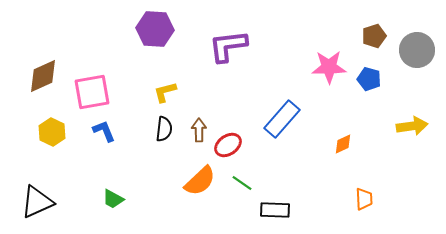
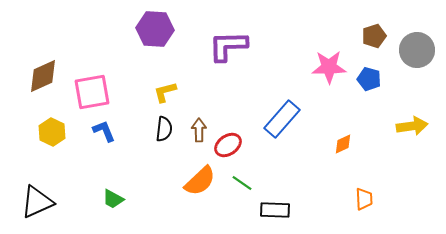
purple L-shape: rotated 6 degrees clockwise
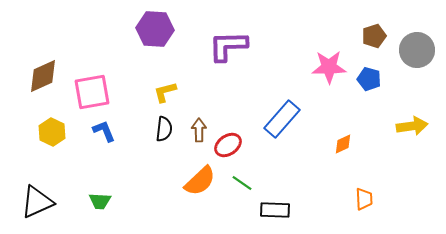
green trapezoid: moved 13 px left, 2 px down; rotated 25 degrees counterclockwise
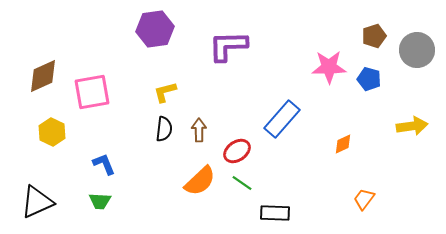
purple hexagon: rotated 12 degrees counterclockwise
blue L-shape: moved 33 px down
red ellipse: moved 9 px right, 6 px down
orange trapezoid: rotated 140 degrees counterclockwise
black rectangle: moved 3 px down
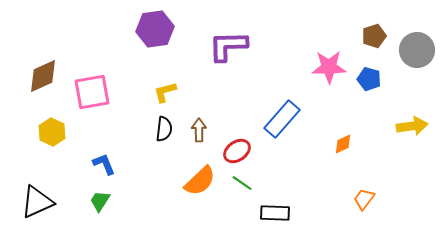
green trapezoid: rotated 120 degrees clockwise
